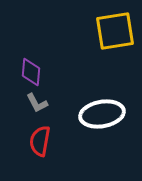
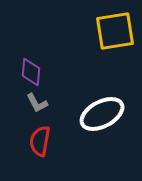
white ellipse: rotated 18 degrees counterclockwise
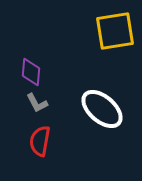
white ellipse: moved 5 px up; rotated 69 degrees clockwise
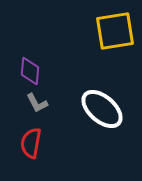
purple diamond: moved 1 px left, 1 px up
red semicircle: moved 9 px left, 2 px down
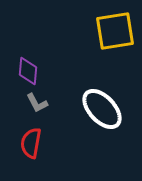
purple diamond: moved 2 px left
white ellipse: rotated 6 degrees clockwise
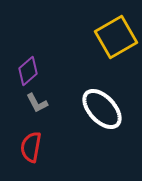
yellow square: moved 1 px right, 6 px down; rotated 21 degrees counterclockwise
purple diamond: rotated 44 degrees clockwise
red semicircle: moved 4 px down
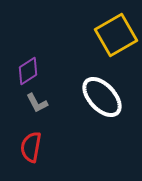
yellow square: moved 2 px up
purple diamond: rotated 8 degrees clockwise
white ellipse: moved 12 px up
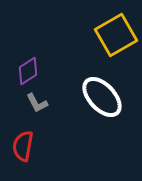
red semicircle: moved 8 px left, 1 px up
